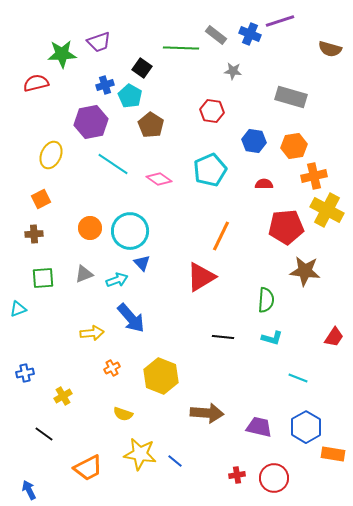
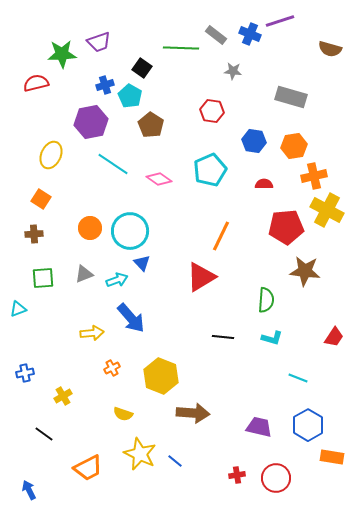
orange square at (41, 199): rotated 30 degrees counterclockwise
brown arrow at (207, 413): moved 14 px left
blue hexagon at (306, 427): moved 2 px right, 2 px up
yellow star at (140, 454): rotated 16 degrees clockwise
orange rectangle at (333, 454): moved 1 px left, 3 px down
red circle at (274, 478): moved 2 px right
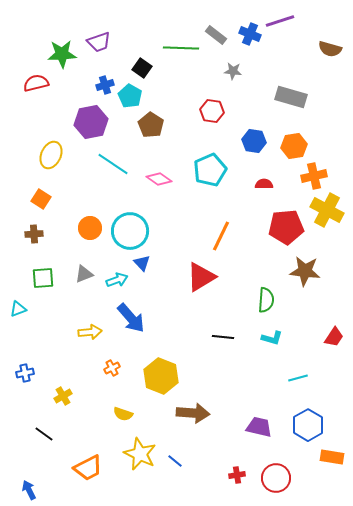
yellow arrow at (92, 333): moved 2 px left, 1 px up
cyan line at (298, 378): rotated 36 degrees counterclockwise
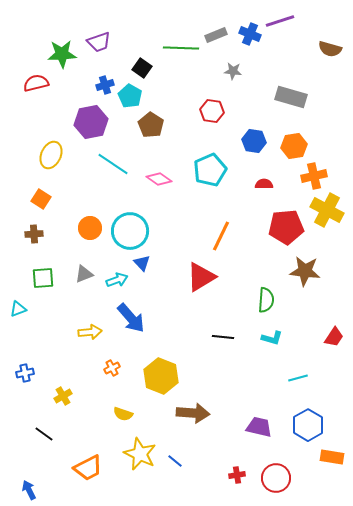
gray rectangle at (216, 35): rotated 60 degrees counterclockwise
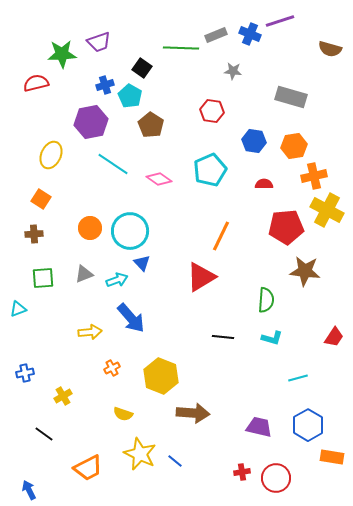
red cross at (237, 475): moved 5 px right, 3 px up
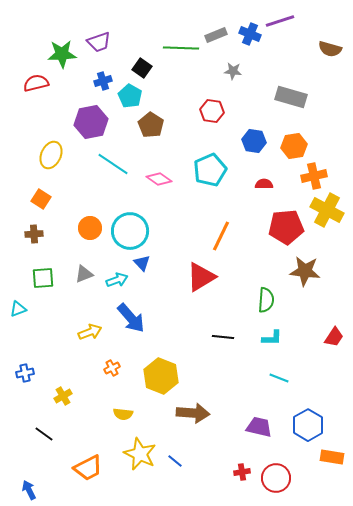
blue cross at (105, 85): moved 2 px left, 4 px up
yellow arrow at (90, 332): rotated 15 degrees counterclockwise
cyan L-shape at (272, 338): rotated 15 degrees counterclockwise
cyan line at (298, 378): moved 19 px left; rotated 36 degrees clockwise
yellow semicircle at (123, 414): rotated 12 degrees counterclockwise
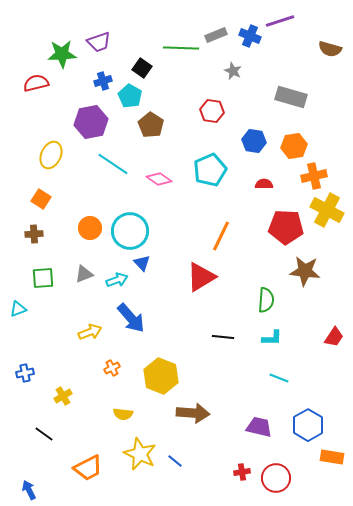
blue cross at (250, 34): moved 2 px down
gray star at (233, 71): rotated 18 degrees clockwise
red pentagon at (286, 227): rotated 8 degrees clockwise
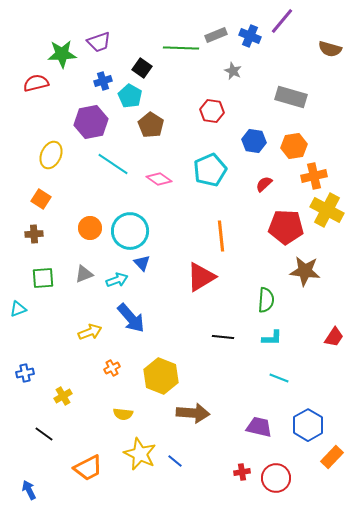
purple line at (280, 21): moved 2 px right; rotated 32 degrees counterclockwise
red semicircle at (264, 184): rotated 42 degrees counterclockwise
orange line at (221, 236): rotated 32 degrees counterclockwise
orange rectangle at (332, 457): rotated 55 degrees counterclockwise
